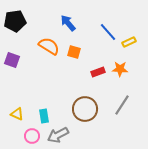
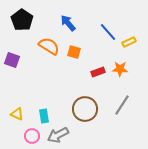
black pentagon: moved 7 px right, 1 px up; rotated 30 degrees counterclockwise
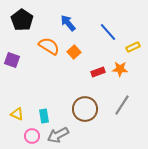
yellow rectangle: moved 4 px right, 5 px down
orange square: rotated 32 degrees clockwise
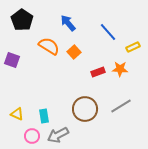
gray line: moved 1 px left, 1 px down; rotated 25 degrees clockwise
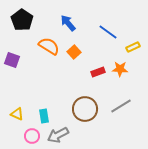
blue line: rotated 12 degrees counterclockwise
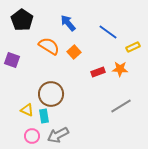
brown circle: moved 34 px left, 15 px up
yellow triangle: moved 10 px right, 4 px up
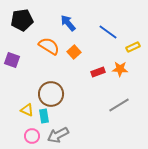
black pentagon: rotated 30 degrees clockwise
gray line: moved 2 px left, 1 px up
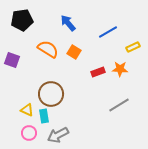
blue line: rotated 66 degrees counterclockwise
orange semicircle: moved 1 px left, 3 px down
orange square: rotated 16 degrees counterclockwise
pink circle: moved 3 px left, 3 px up
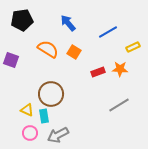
purple square: moved 1 px left
pink circle: moved 1 px right
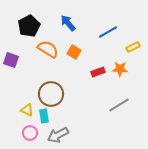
black pentagon: moved 7 px right, 6 px down; rotated 20 degrees counterclockwise
